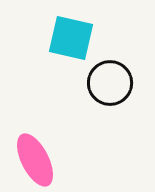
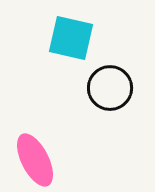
black circle: moved 5 px down
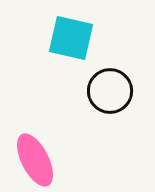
black circle: moved 3 px down
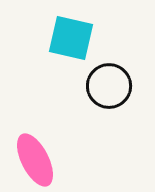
black circle: moved 1 px left, 5 px up
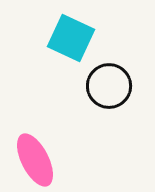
cyan square: rotated 12 degrees clockwise
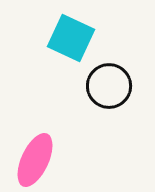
pink ellipse: rotated 52 degrees clockwise
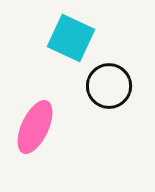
pink ellipse: moved 33 px up
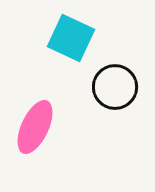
black circle: moved 6 px right, 1 px down
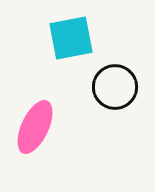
cyan square: rotated 36 degrees counterclockwise
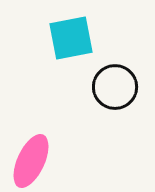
pink ellipse: moved 4 px left, 34 px down
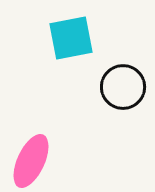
black circle: moved 8 px right
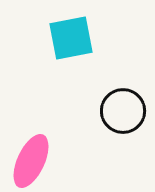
black circle: moved 24 px down
